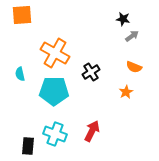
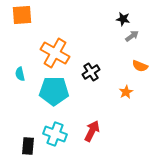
orange semicircle: moved 6 px right, 1 px up
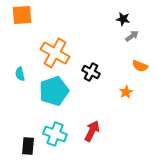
black cross: rotated 30 degrees counterclockwise
cyan pentagon: rotated 20 degrees counterclockwise
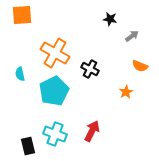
black star: moved 13 px left
black cross: moved 1 px left, 3 px up
cyan pentagon: rotated 8 degrees counterclockwise
black rectangle: rotated 18 degrees counterclockwise
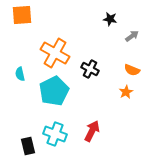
orange semicircle: moved 8 px left, 4 px down
